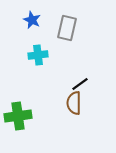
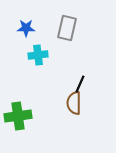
blue star: moved 6 px left, 8 px down; rotated 24 degrees counterclockwise
black line: rotated 30 degrees counterclockwise
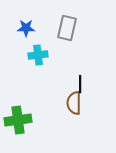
black line: rotated 24 degrees counterclockwise
green cross: moved 4 px down
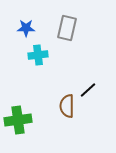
black line: moved 8 px right, 6 px down; rotated 48 degrees clockwise
brown semicircle: moved 7 px left, 3 px down
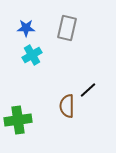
cyan cross: moved 6 px left; rotated 24 degrees counterclockwise
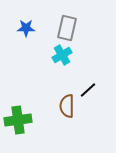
cyan cross: moved 30 px right
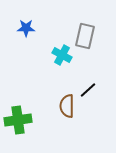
gray rectangle: moved 18 px right, 8 px down
cyan cross: rotated 30 degrees counterclockwise
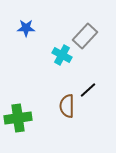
gray rectangle: rotated 30 degrees clockwise
green cross: moved 2 px up
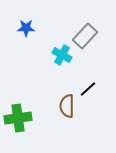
black line: moved 1 px up
